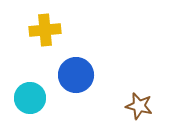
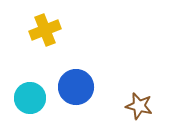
yellow cross: rotated 16 degrees counterclockwise
blue circle: moved 12 px down
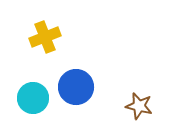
yellow cross: moved 7 px down
cyan circle: moved 3 px right
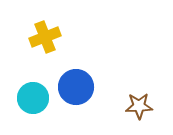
brown star: rotated 16 degrees counterclockwise
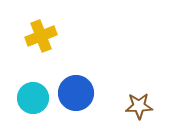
yellow cross: moved 4 px left, 1 px up
blue circle: moved 6 px down
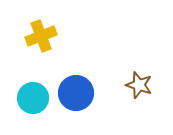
brown star: moved 21 px up; rotated 20 degrees clockwise
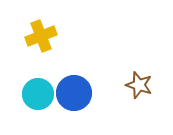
blue circle: moved 2 px left
cyan circle: moved 5 px right, 4 px up
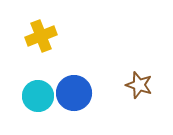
cyan circle: moved 2 px down
